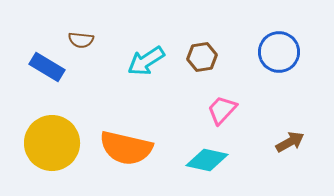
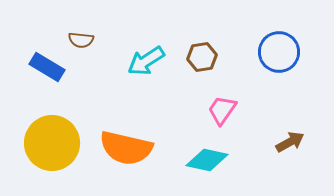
pink trapezoid: rotated 8 degrees counterclockwise
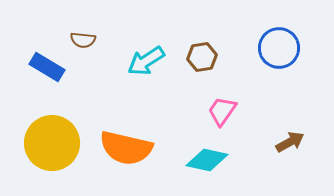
brown semicircle: moved 2 px right
blue circle: moved 4 px up
pink trapezoid: moved 1 px down
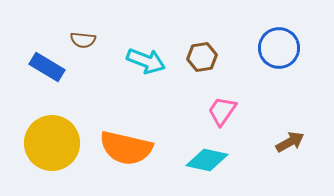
cyan arrow: rotated 126 degrees counterclockwise
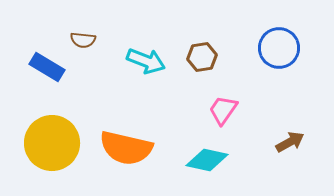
pink trapezoid: moved 1 px right, 1 px up
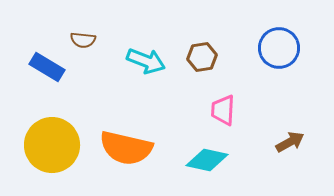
pink trapezoid: rotated 32 degrees counterclockwise
yellow circle: moved 2 px down
